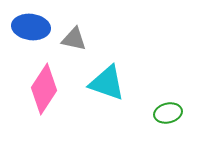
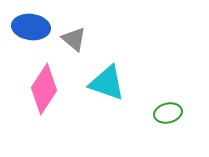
gray triangle: rotated 28 degrees clockwise
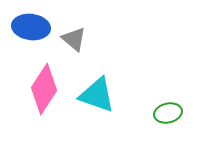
cyan triangle: moved 10 px left, 12 px down
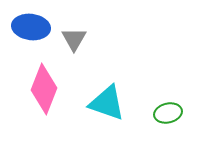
gray triangle: rotated 20 degrees clockwise
pink diamond: rotated 12 degrees counterclockwise
cyan triangle: moved 10 px right, 8 px down
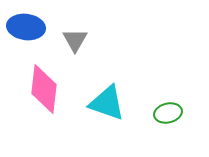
blue ellipse: moved 5 px left
gray triangle: moved 1 px right, 1 px down
pink diamond: rotated 15 degrees counterclockwise
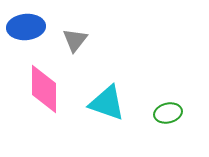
blue ellipse: rotated 12 degrees counterclockwise
gray triangle: rotated 8 degrees clockwise
pink diamond: rotated 6 degrees counterclockwise
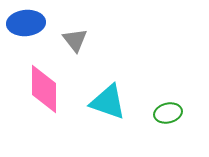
blue ellipse: moved 4 px up
gray triangle: rotated 16 degrees counterclockwise
cyan triangle: moved 1 px right, 1 px up
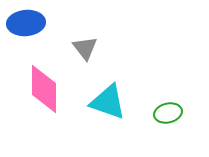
gray triangle: moved 10 px right, 8 px down
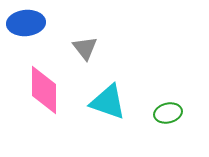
pink diamond: moved 1 px down
